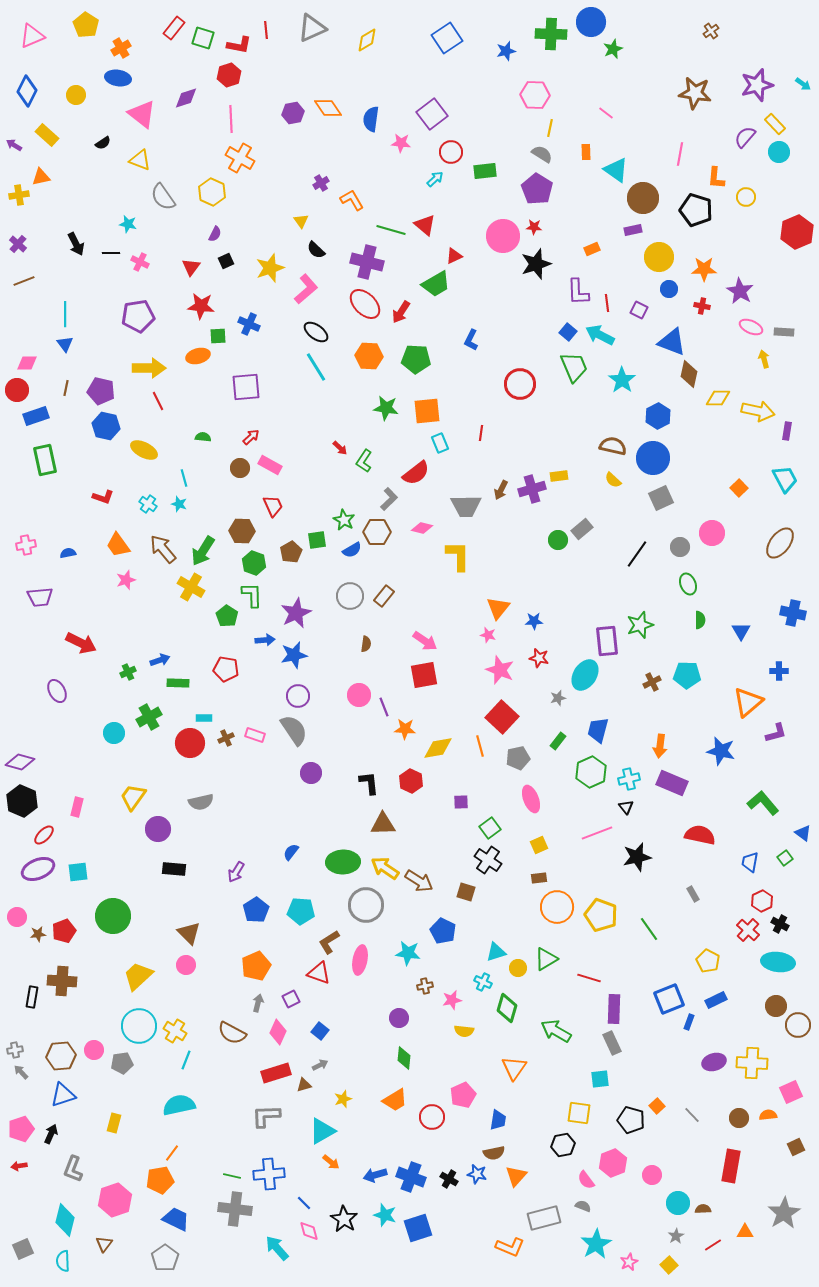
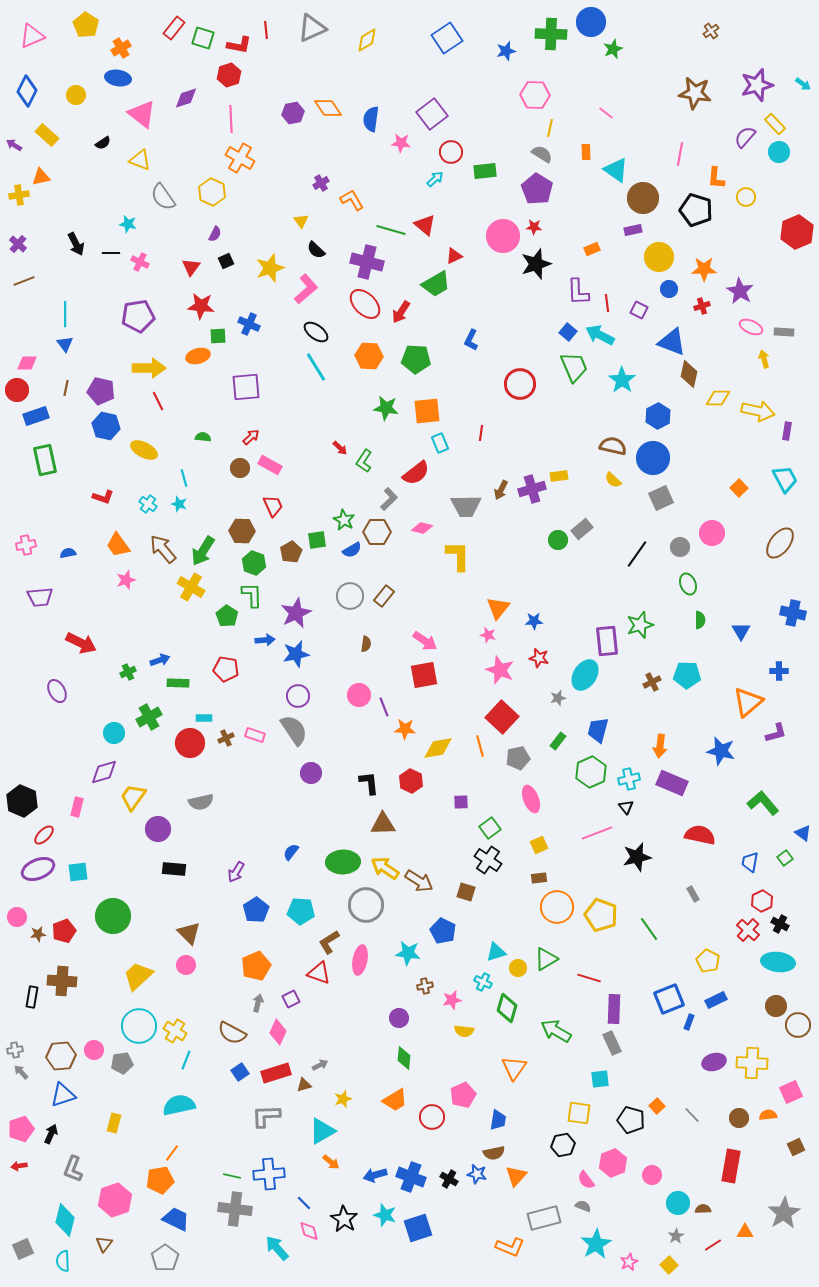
red cross at (702, 306): rotated 28 degrees counterclockwise
blue star at (294, 655): moved 2 px right, 1 px up
purple diamond at (20, 762): moved 84 px right, 10 px down; rotated 32 degrees counterclockwise
blue square at (320, 1031): moved 80 px left, 41 px down; rotated 18 degrees clockwise
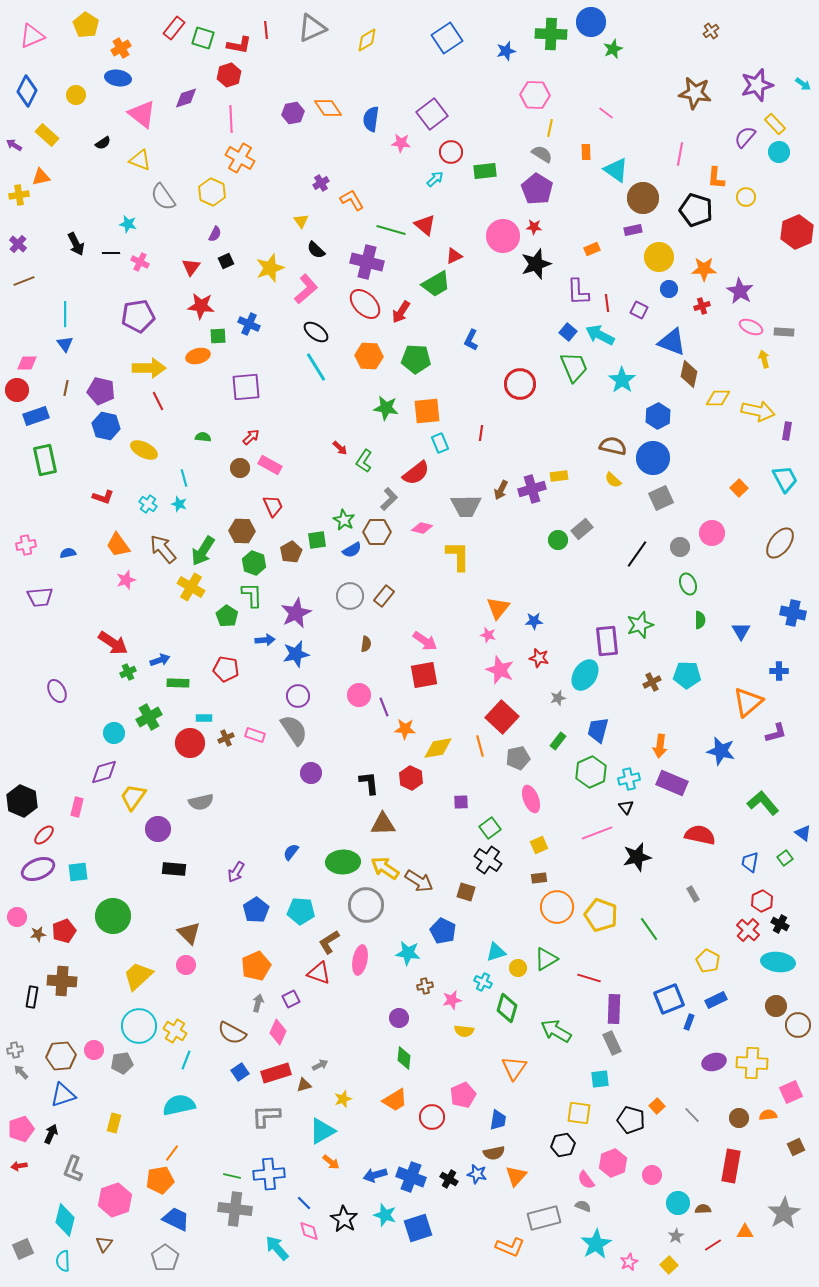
red arrow at (81, 643): moved 32 px right; rotated 8 degrees clockwise
red hexagon at (411, 781): moved 3 px up
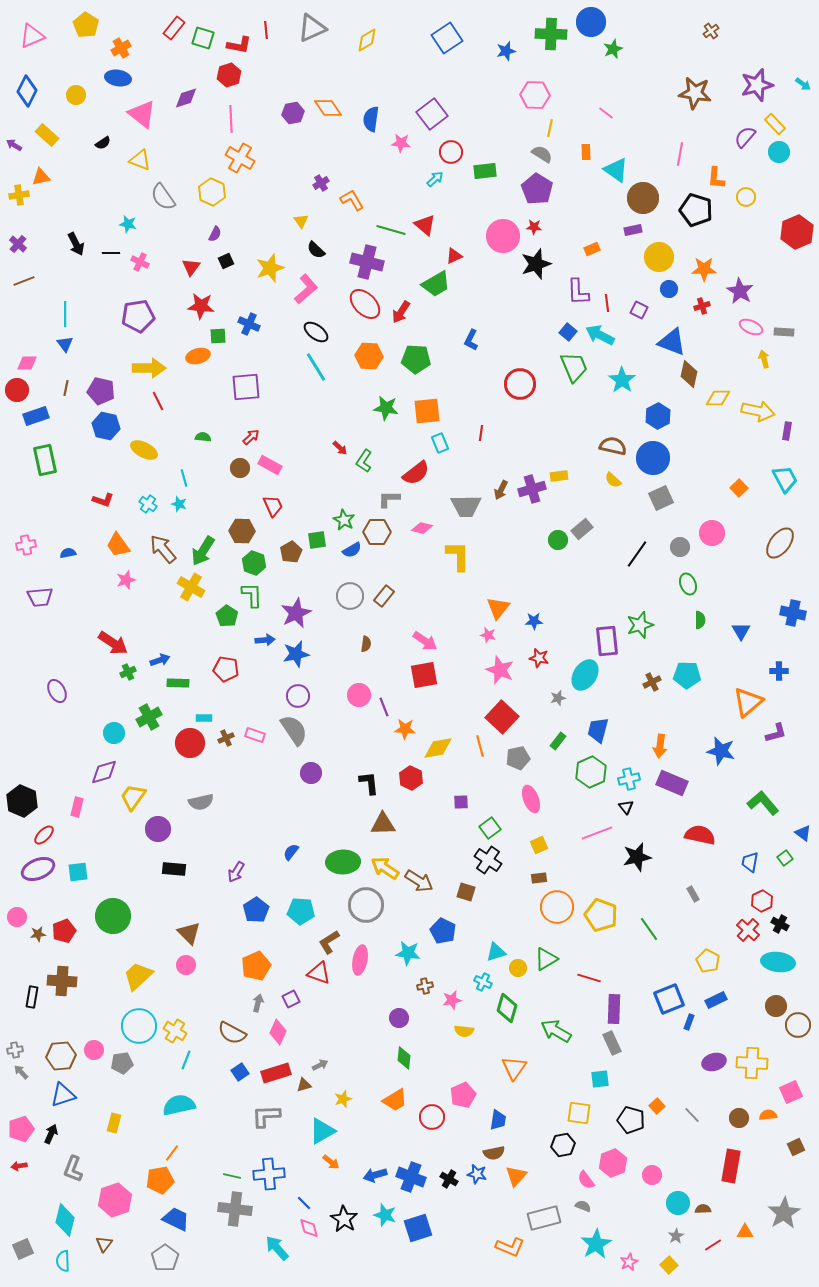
red L-shape at (103, 497): moved 3 px down
gray L-shape at (389, 499): rotated 135 degrees counterclockwise
pink diamond at (309, 1231): moved 3 px up
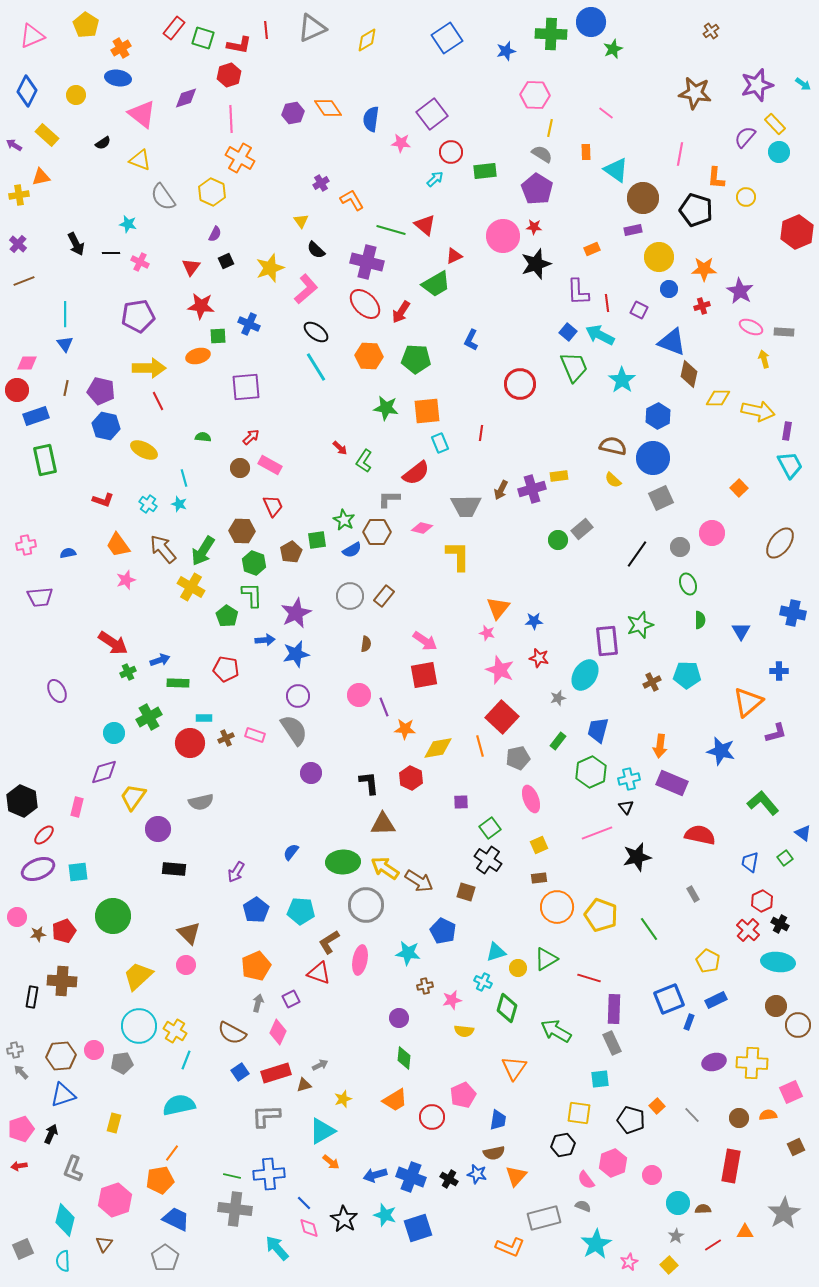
cyan trapezoid at (785, 479): moved 5 px right, 14 px up
pink star at (488, 635): moved 1 px left, 2 px up
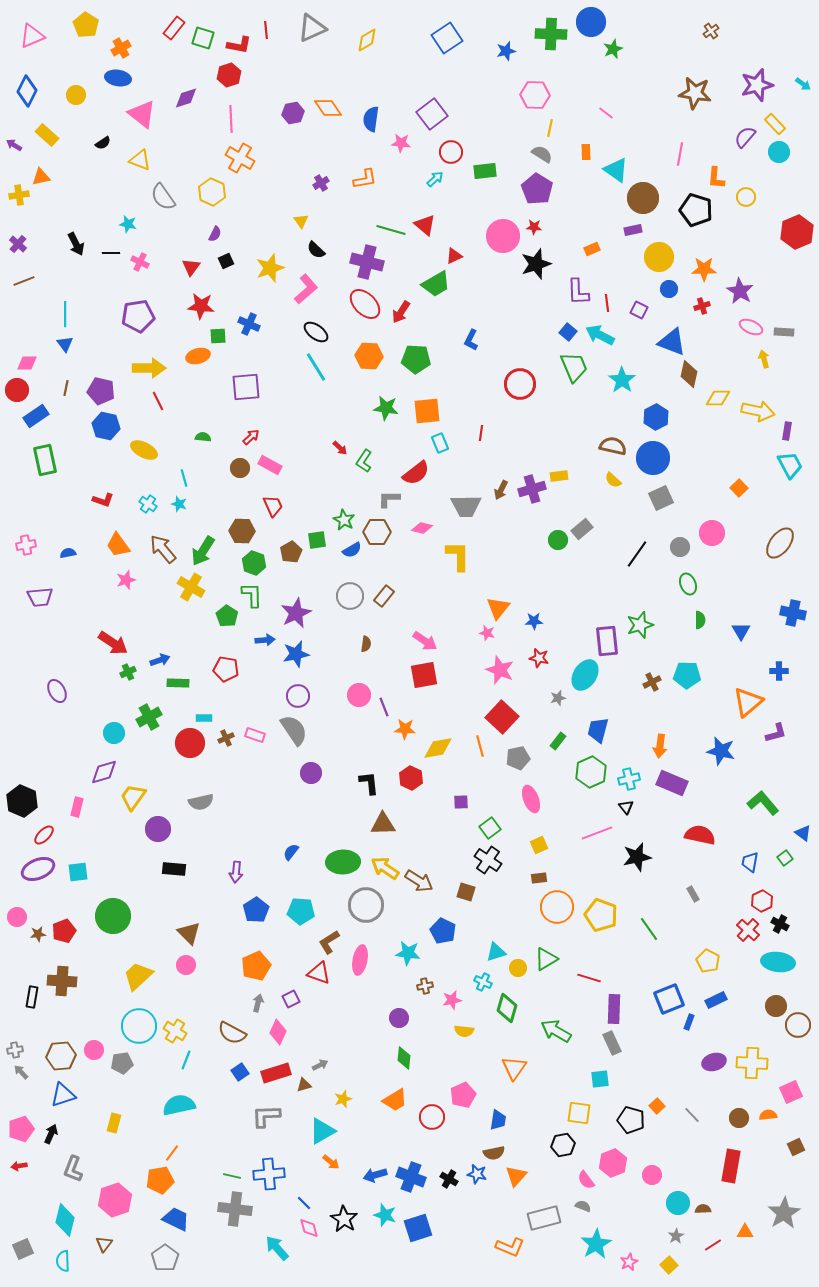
orange L-shape at (352, 200): moved 13 px right, 21 px up; rotated 110 degrees clockwise
blue rectangle at (36, 416): rotated 15 degrees counterclockwise
blue hexagon at (658, 416): moved 2 px left, 1 px down
purple arrow at (236, 872): rotated 25 degrees counterclockwise
